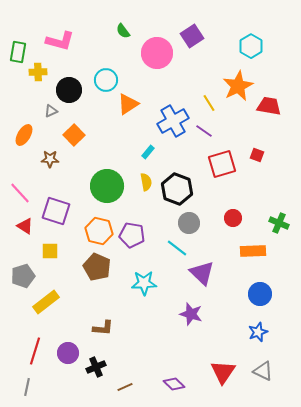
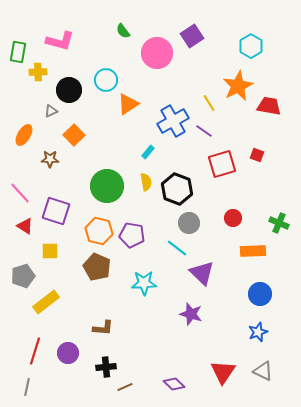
black cross at (96, 367): moved 10 px right; rotated 18 degrees clockwise
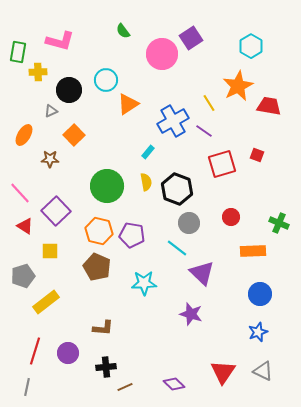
purple square at (192, 36): moved 1 px left, 2 px down
pink circle at (157, 53): moved 5 px right, 1 px down
purple square at (56, 211): rotated 28 degrees clockwise
red circle at (233, 218): moved 2 px left, 1 px up
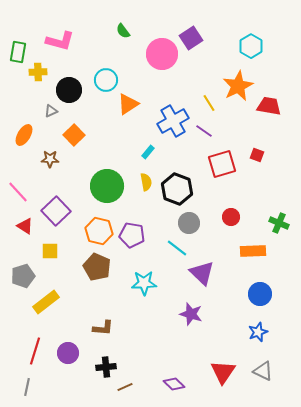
pink line at (20, 193): moved 2 px left, 1 px up
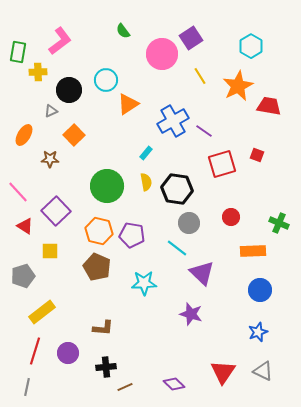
pink L-shape at (60, 41): rotated 52 degrees counterclockwise
yellow line at (209, 103): moved 9 px left, 27 px up
cyan rectangle at (148, 152): moved 2 px left, 1 px down
black hexagon at (177, 189): rotated 12 degrees counterclockwise
blue circle at (260, 294): moved 4 px up
yellow rectangle at (46, 302): moved 4 px left, 10 px down
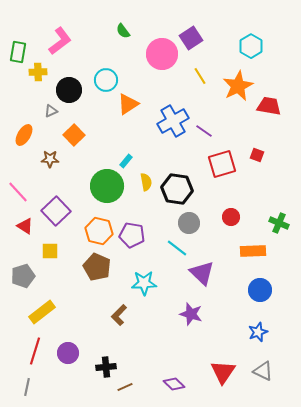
cyan rectangle at (146, 153): moved 20 px left, 8 px down
brown L-shape at (103, 328): moved 16 px right, 13 px up; rotated 130 degrees clockwise
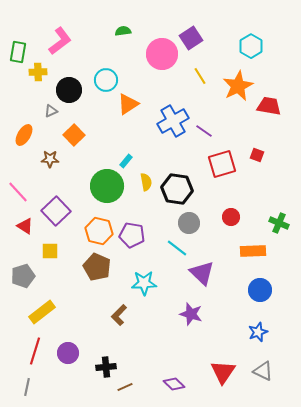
green semicircle at (123, 31): rotated 119 degrees clockwise
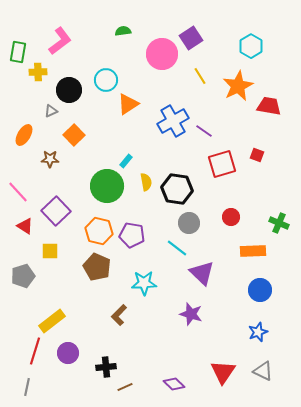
yellow rectangle at (42, 312): moved 10 px right, 9 px down
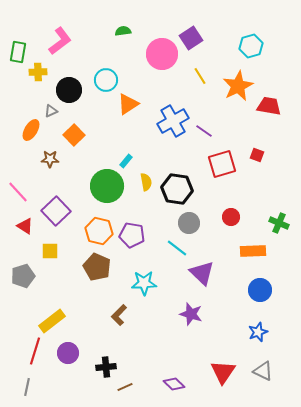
cyan hexagon at (251, 46): rotated 15 degrees clockwise
orange ellipse at (24, 135): moved 7 px right, 5 px up
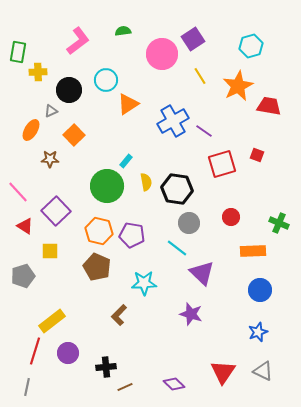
purple square at (191, 38): moved 2 px right, 1 px down
pink L-shape at (60, 41): moved 18 px right
